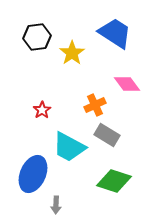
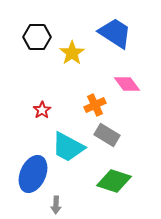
black hexagon: rotated 8 degrees clockwise
cyan trapezoid: moved 1 px left
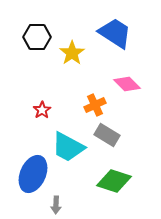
pink diamond: rotated 8 degrees counterclockwise
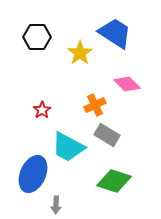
yellow star: moved 8 px right
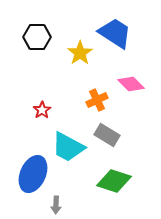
pink diamond: moved 4 px right
orange cross: moved 2 px right, 5 px up
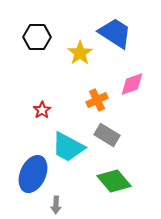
pink diamond: moved 1 px right; rotated 64 degrees counterclockwise
green diamond: rotated 32 degrees clockwise
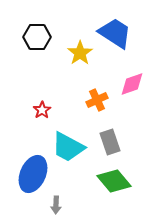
gray rectangle: moved 3 px right, 7 px down; rotated 40 degrees clockwise
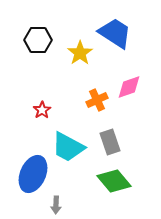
black hexagon: moved 1 px right, 3 px down
pink diamond: moved 3 px left, 3 px down
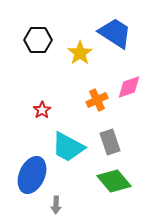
blue ellipse: moved 1 px left, 1 px down
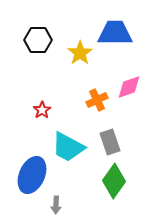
blue trapezoid: rotated 33 degrees counterclockwise
green diamond: rotated 76 degrees clockwise
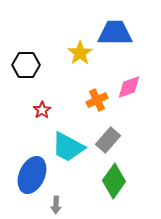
black hexagon: moved 12 px left, 25 px down
gray rectangle: moved 2 px left, 2 px up; rotated 60 degrees clockwise
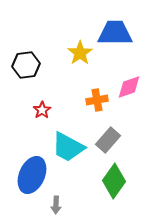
black hexagon: rotated 8 degrees counterclockwise
orange cross: rotated 15 degrees clockwise
